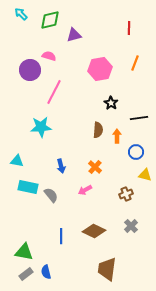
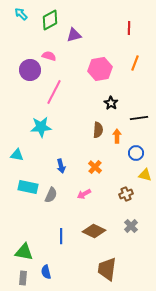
green diamond: rotated 15 degrees counterclockwise
blue circle: moved 1 px down
cyan triangle: moved 6 px up
pink arrow: moved 1 px left, 4 px down
gray semicircle: rotated 63 degrees clockwise
gray rectangle: moved 3 px left, 4 px down; rotated 48 degrees counterclockwise
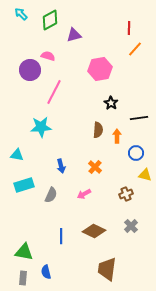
pink semicircle: moved 1 px left
orange line: moved 14 px up; rotated 21 degrees clockwise
cyan rectangle: moved 4 px left, 2 px up; rotated 30 degrees counterclockwise
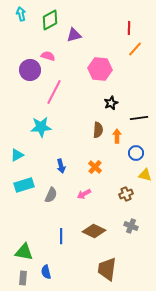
cyan arrow: rotated 32 degrees clockwise
pink hexagon: rotated 15 degrees clockwise
black star: rotated 16 degrees clockwise
cyan triangle: rotated 40 degrees counterclockwise
gray cross: rotated 24 degrees counterclockwise
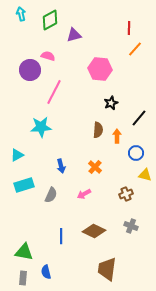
black line: rotated 42 degrees counterclockwise
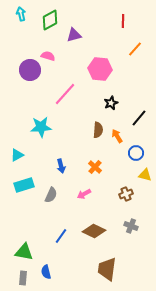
red line: moved 6 px left, 7 px up
pink line: moved 11 px right, 2 px down; rotated 15 degrees clockwise
orange arrow: rotated 32 degrees counterclockwise
blue line: rotated 35 degrees clockwise
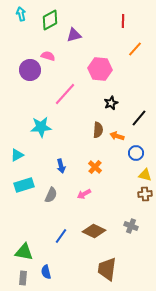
orange arrow: rotated 40 degrees counterclockwise
brown cross: moved 19 px right; rotated 16 degrees clockwise
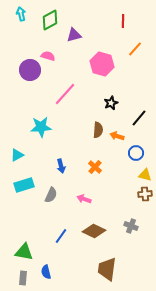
pink hexagon: moved 2 px right, 5 px up; rotated 10 degrees clockwise
pink arrow: moved 5 px down; rotated 48 degrees clockwise
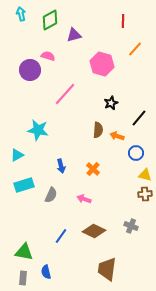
cyan star: moved 3 px left, 3 px down; rotated 15 degrees clockwise
orange cross: moved 2 px left, 2 px down
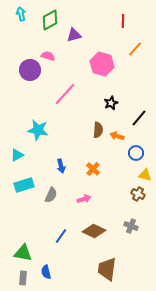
brown cross: moved 7 px left; rotated 32 degrees clockwise
pink arrow: rotated 144 degrees clockwise
green triangle: moved 1 px left, 1 px down
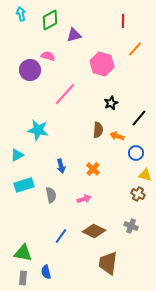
gray semicircle: rotated 35 degrees counterclockwise
brown trapezoid: moved 1 px right, 6 px up
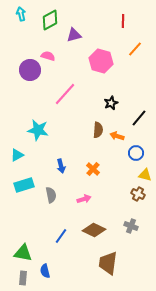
pink hexagon: moved 1 px left, 3 px up
brown diamond: moved 1 px up
blue semicircle: moved 1 px left, 1 px up
